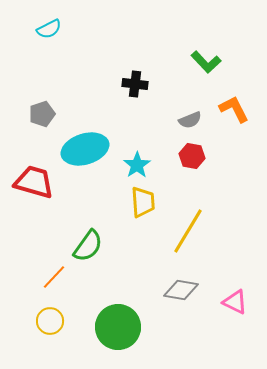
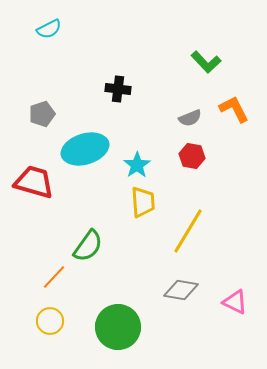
black cross: moved 17 px left, 5 px down
gray semicircle: moved 2 px up
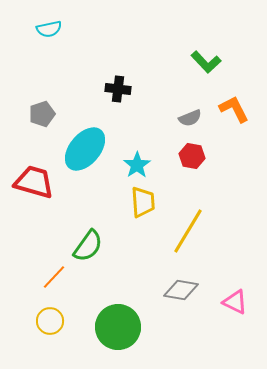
cyan semicircle: rotated 15 degrees clockwise
cyan ellipse: rotated 33 degrees counterclockwise
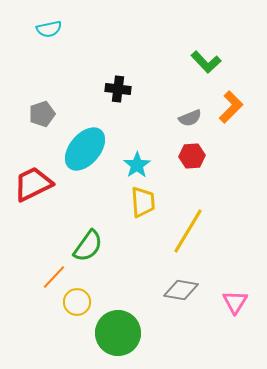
orange L-shape: moved 3 px left, 2 px up; rotated 72 degrees clockwise
red hexagon: rotated 15 degrees counterclockwise
red trapezoid: moved 1 px left, 2 px down; rotated 42 degrees counterclockwise
pink triangle: rotated 36 degrees clockwise
yellow circle: moved 27 px right, 19 px up
green circle: moved 6 px down
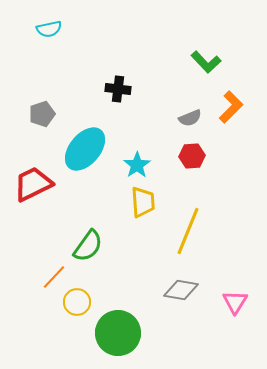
yellow line: rotated 9 degrees counterclockwise
